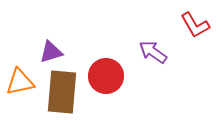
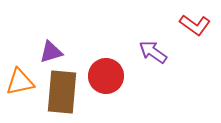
red L-shape: rotated 24 degrees counterclockwise
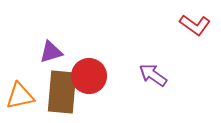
purple arrow: moved 23 px down
red circle: moved 17 px left
orange triangle: moved 14 px down
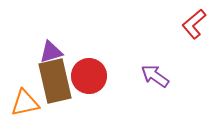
red L-shape: moved 1 px left, 1 px up; rotated 104 degrees clockwise
purple arrow: moved 2 px right, 1 px down
brown rectangle: moved 7 px left, 11 px up; rotated 18 degrees counterclockwise
orange triangle: moved 5 px right, 7 px down
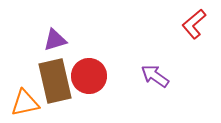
purple triangle: moved 4 px right, 12 px up
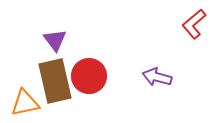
purple triangle: rotated 50 degrees counterclockwise
purple arrow: moved 2 px right, 1 px down; rotated 20 degrees counterclockwise
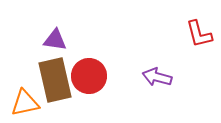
red L-shape: moved 5 px right, 10 px down; rotated 64 degrees counterclockwise
purple triangle: rotated 45 degrees counterclockwise
brown rectangle: moved 1 px up
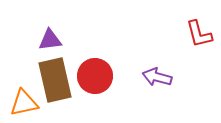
purple triangle: moved 5 px left; rotated 15 degrees counterclockwise
red circle: moved 6 px right
orange triangle: moved 1 px left
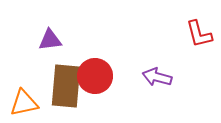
brown rectangle: moved 11 px right, 6 px down; rotated 18 degrees clockwise
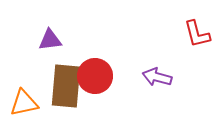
red L-shape: moved 2 px left
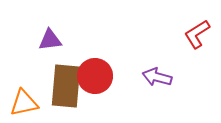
red L-shape: rotated 72 degrees clockwise
